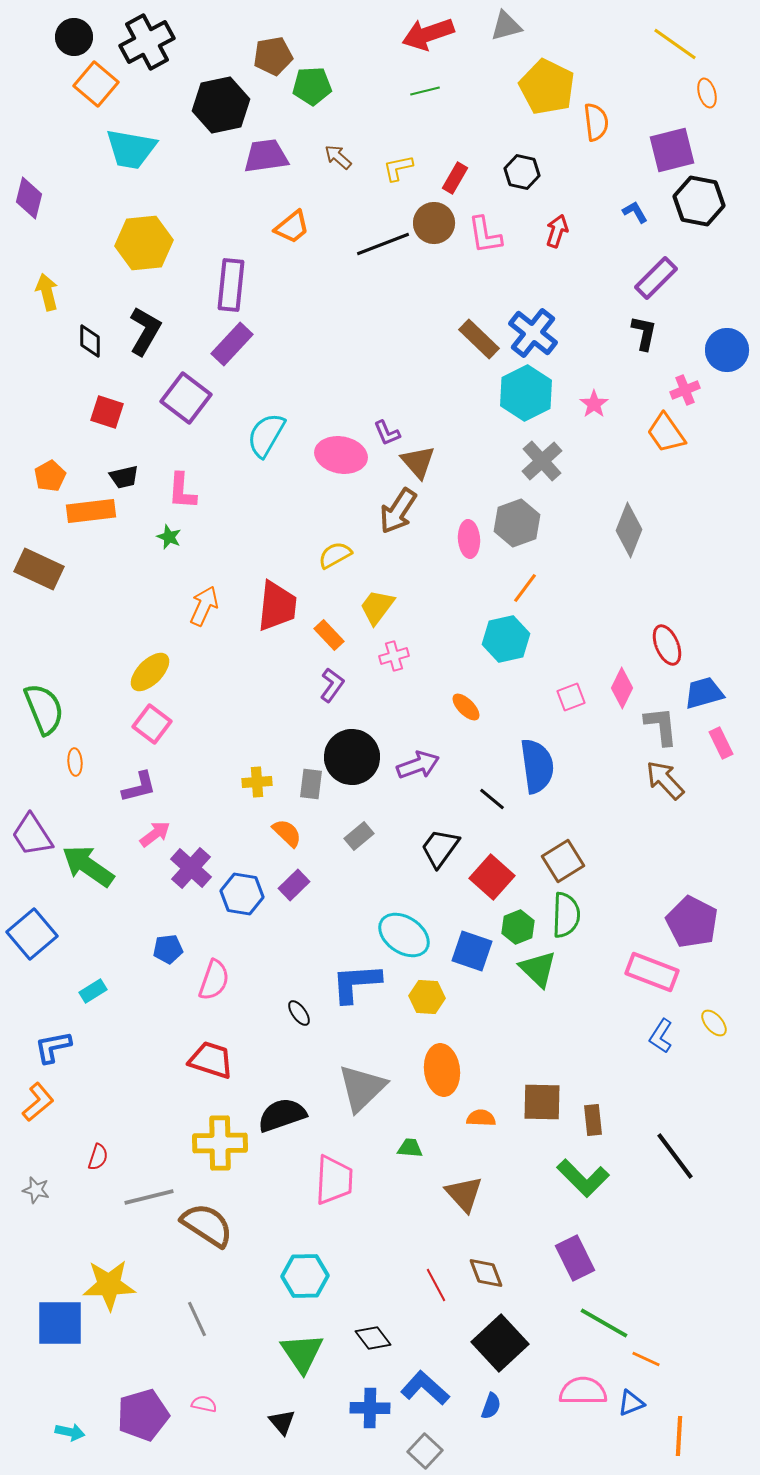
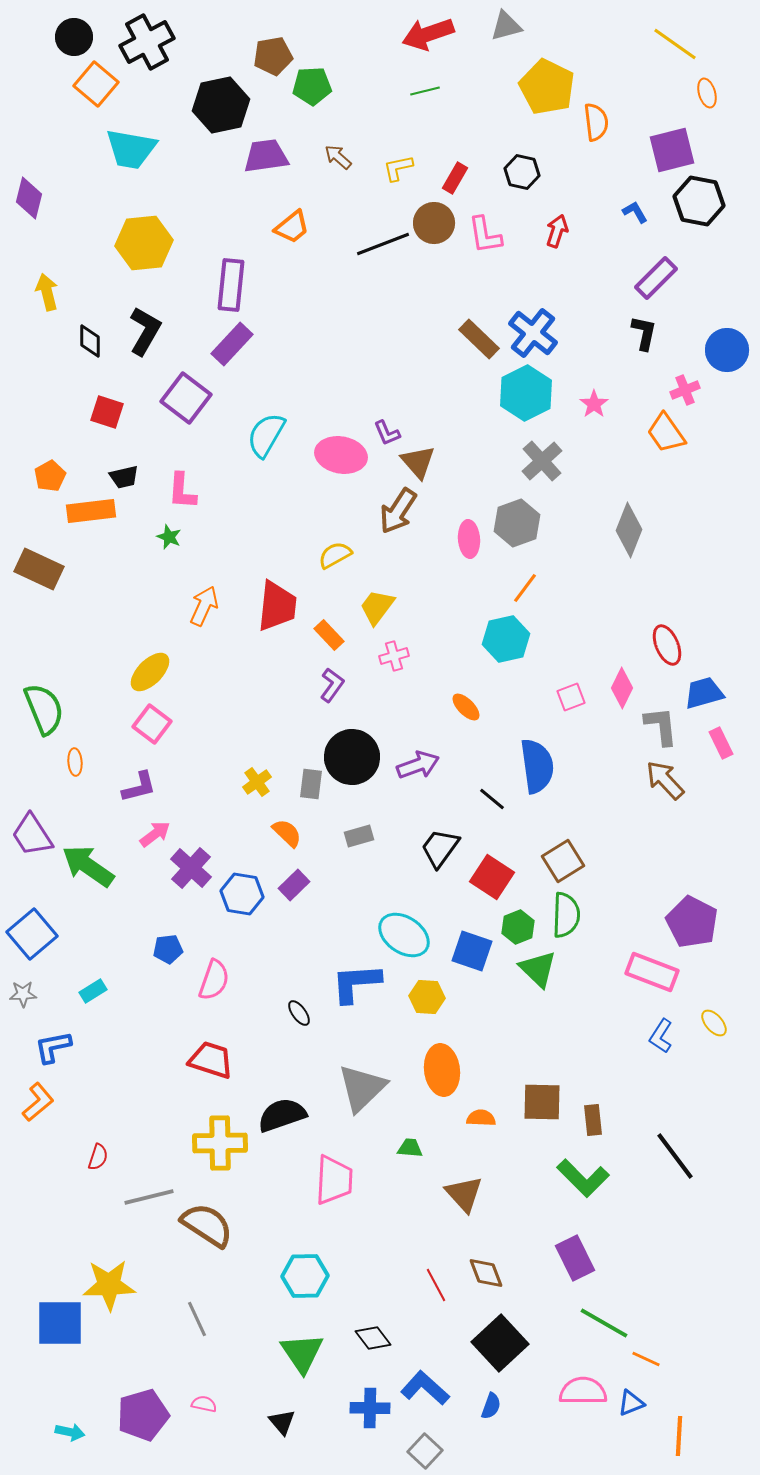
yellow cross at (257, 782): rotated 32 degrees counterclockwise
gray rectangle at (359, 836): rotated 24 degrees clockwise
red square at (492, 877): rotated 9 degrees counterclockwise
gray star at (36, 1190): moved 13 px left, 196 px up; rotated 16 degrees counterclockwise
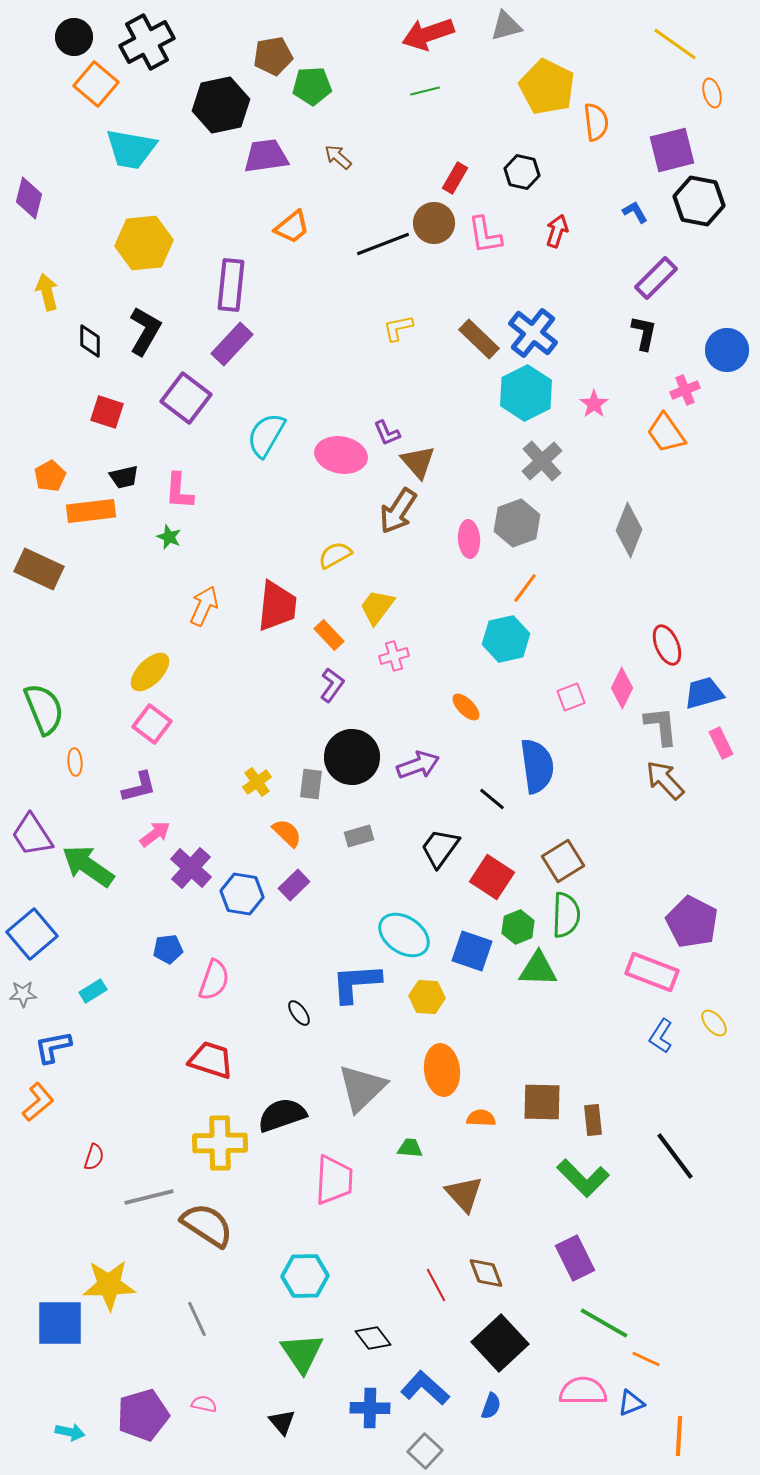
orange ellipse at (707, 93): moved 5 px right
yellow L-shape at (398, 168): moved 160 px down
pink L-shape at (182, 491): moved 3 px left
green triangle at (538, 969): rotated 42 degrees counterclockwise
red semicircle at (98, 1157): moved 4 px left
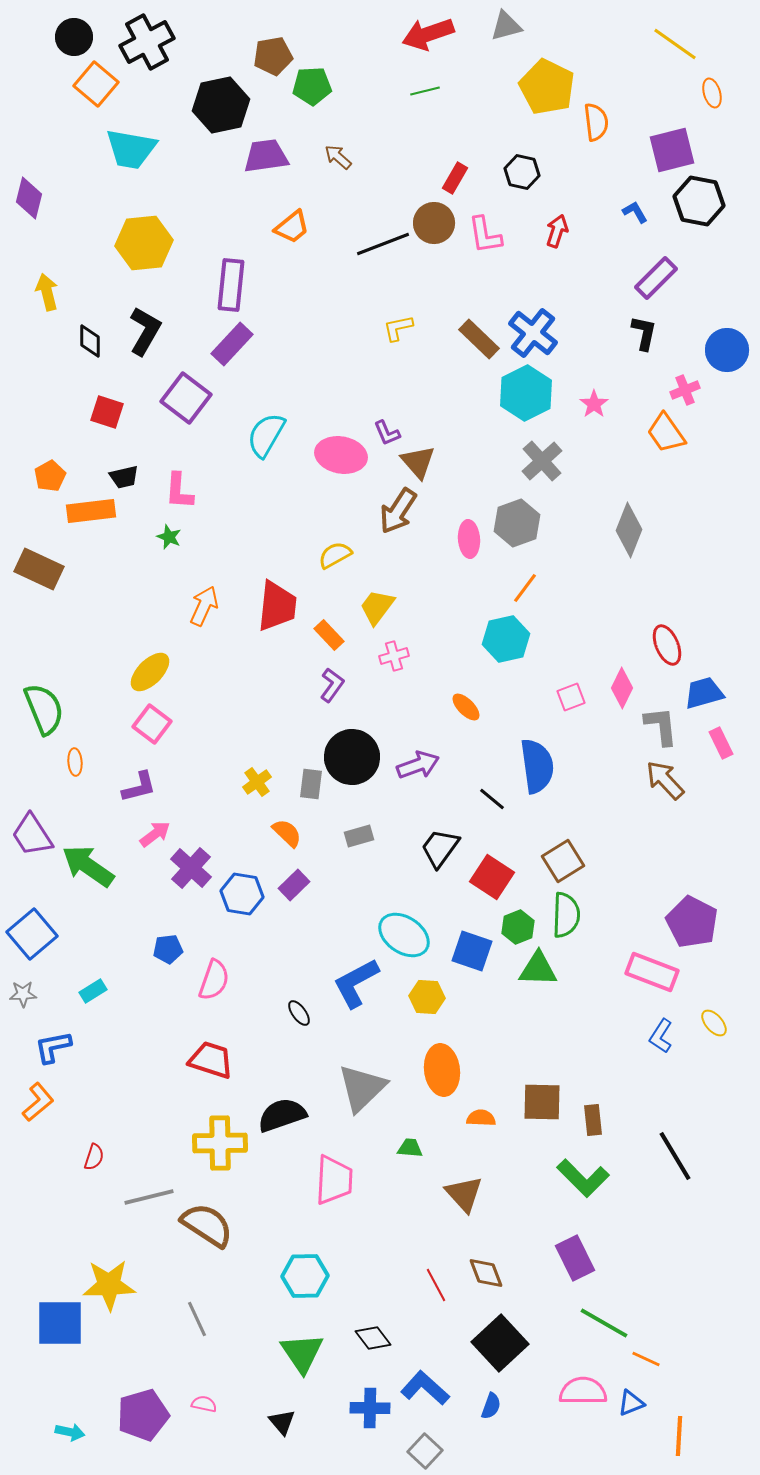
blue L-shape at (356, 983): rotated 24 degrees counterclockwise
black line at (675, 1156): rotated 6 degrees clockwise
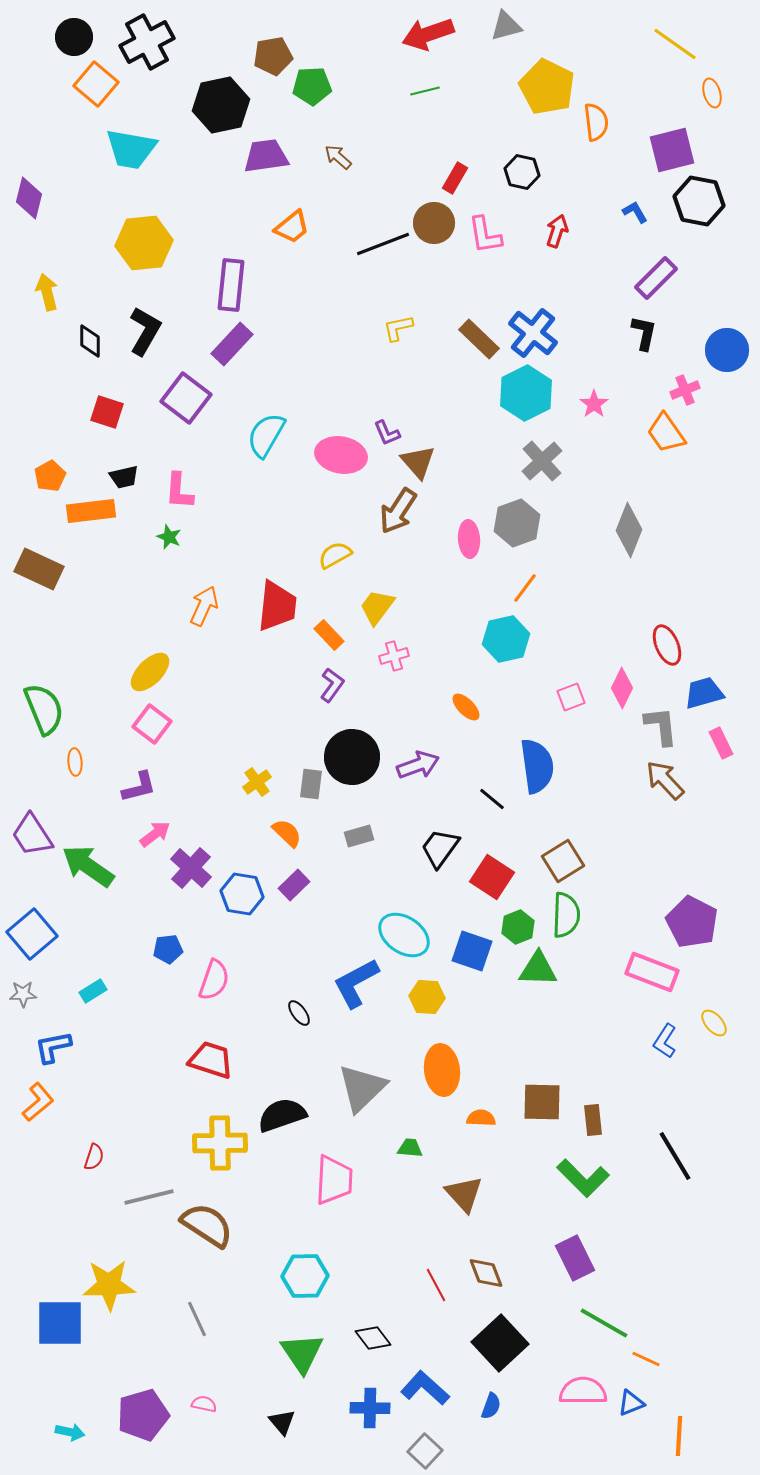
blue L-shape at (661, 1036): moved 4 px right, 5 px down
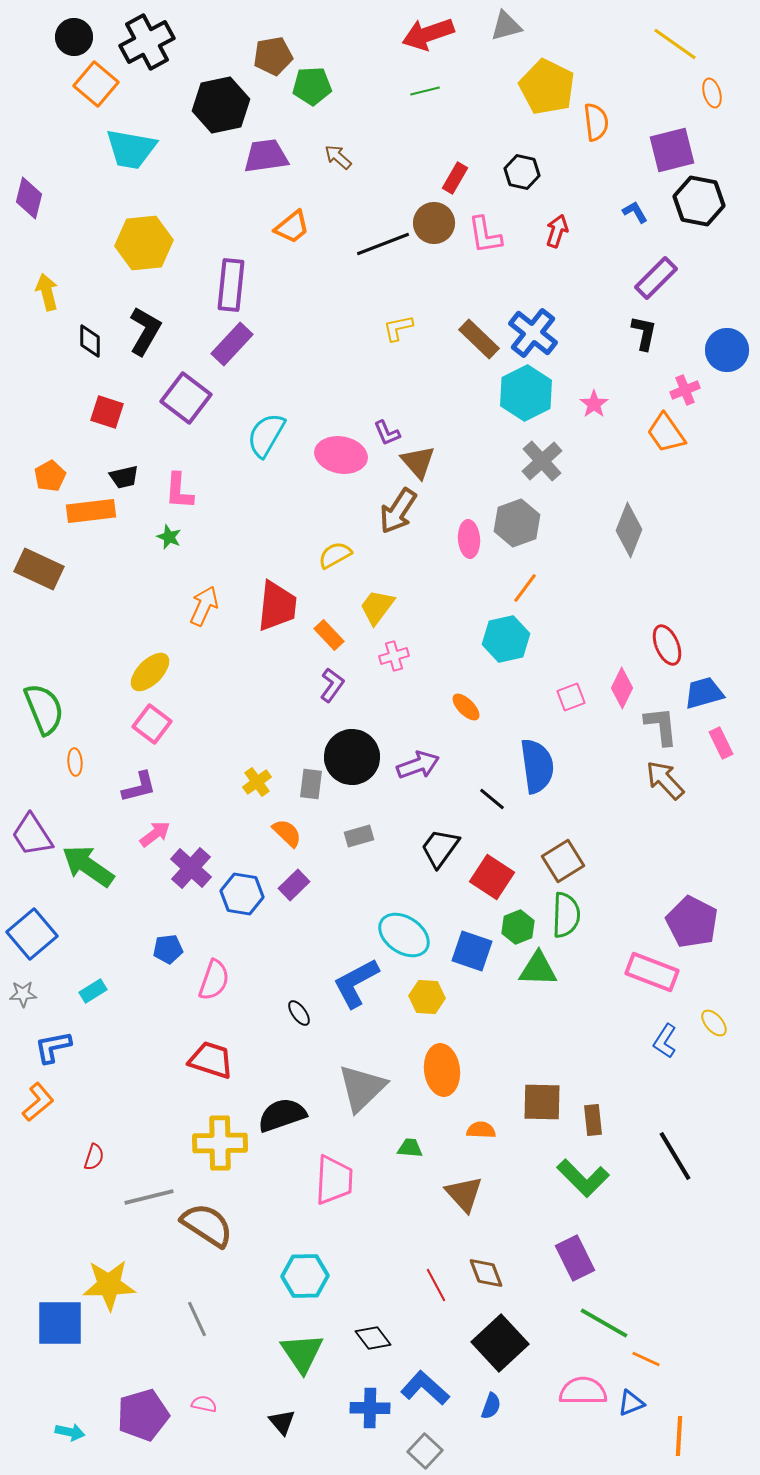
orange semicircle at (481, 1118): moved 12 px down
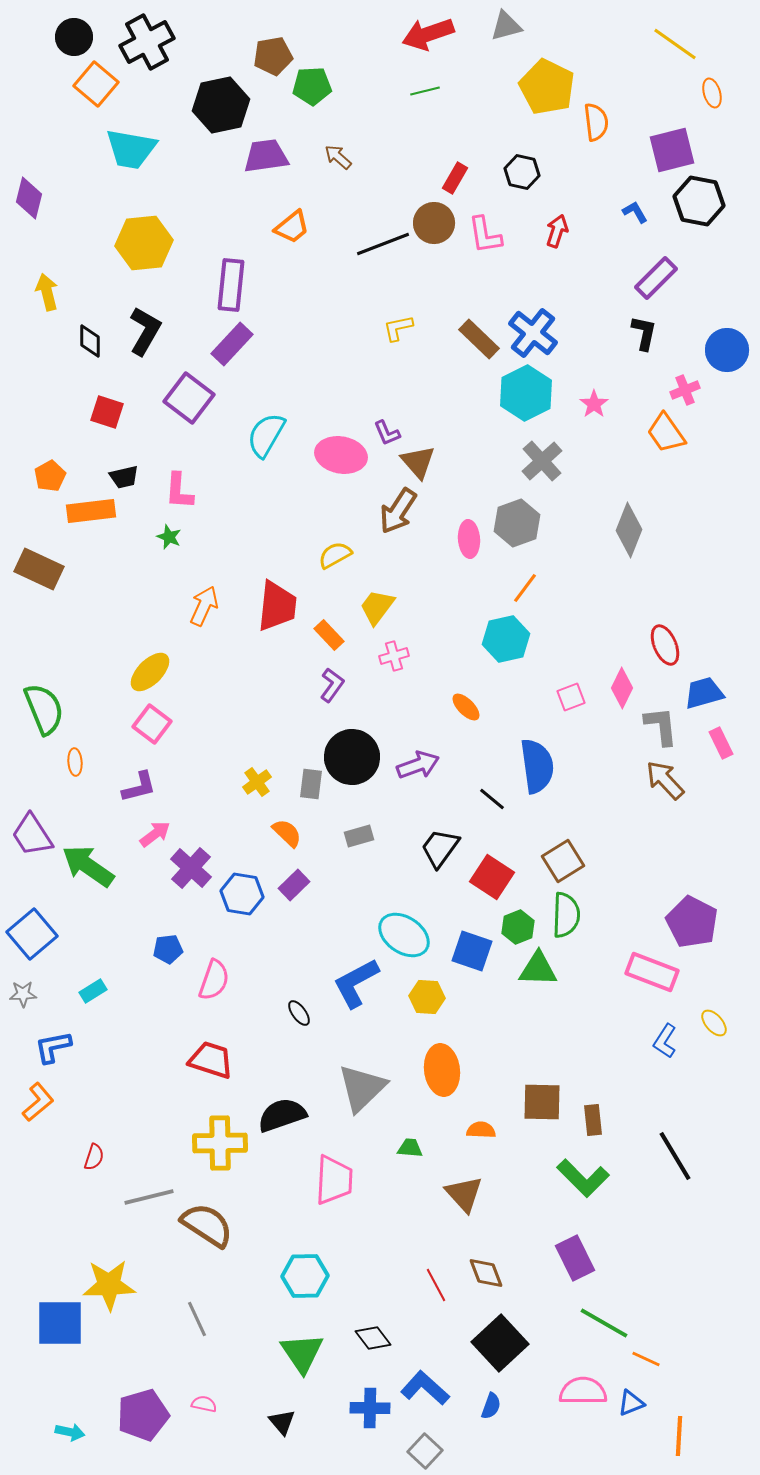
purple square at (186, 398): moved 3 px right
red ellipse at (667, 645): moved 2 px left
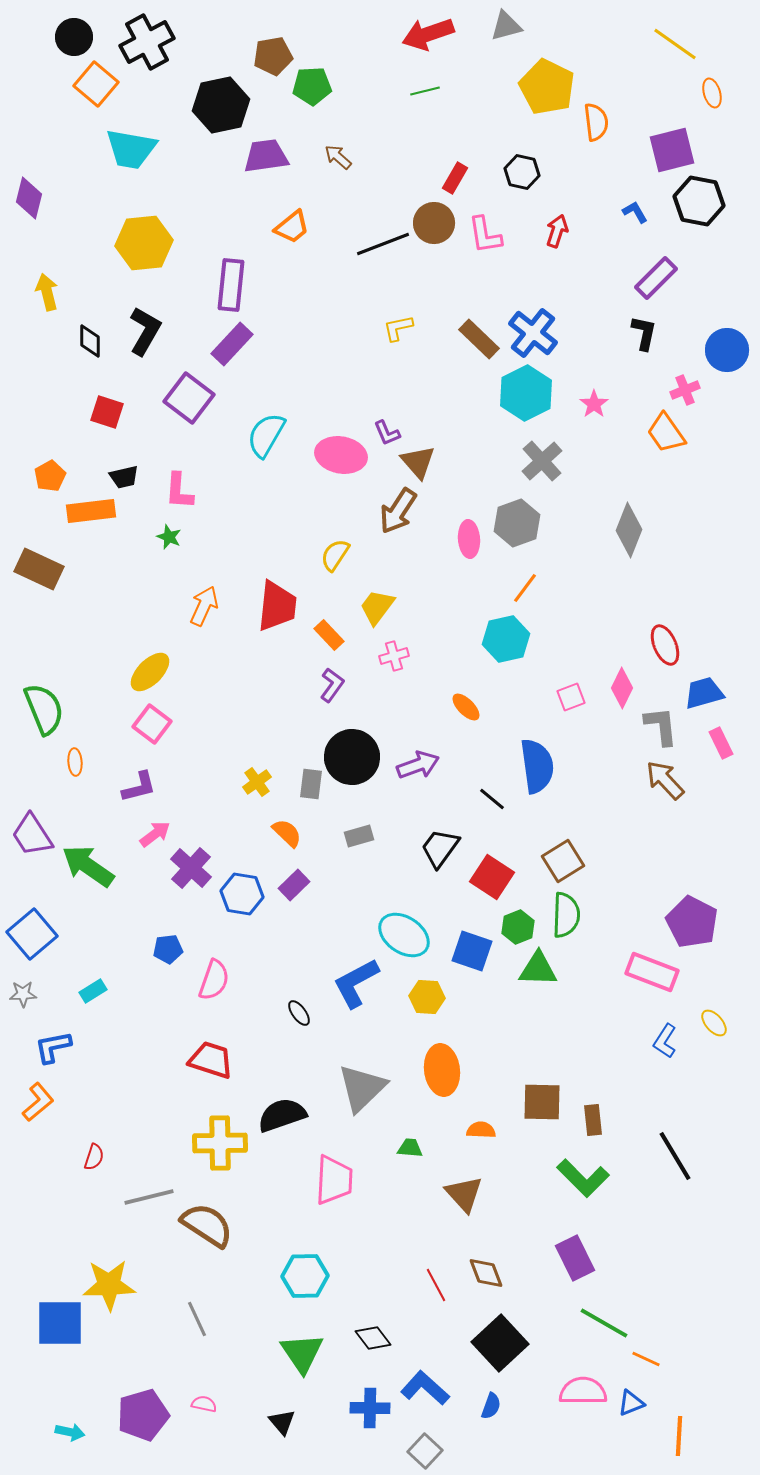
yellow semicircle at (335, 555): rotated 28 degrees counterclockwise
